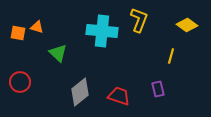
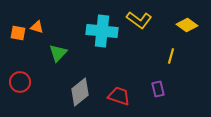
yellow L-shape: rotated 105 degrees clockwise
green triangle: rotated 30 degrees clockwise
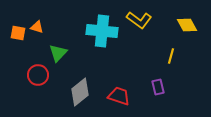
yellow diamond: rotated 25 degrees clockwise
red circle: moved 18 px right, 7 px up
purple rectangle: moved 2 px up
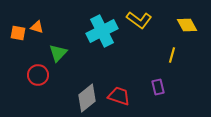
cyan cross: rotated 32 degrees counterclockwise
yellow line: moved 1 px right, 1 px up
gray diamond: moved 7 px right, 6 px down
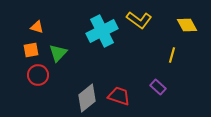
orange square: moved 13 px right, 17 px down; rotated 21 degrees counterclockwise
purple rectangle: rotated 35 degrees counterclockwise
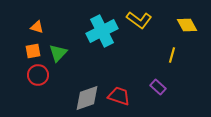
orange square: moved 2 px right, 1 px down
gray diamond: rotated 20 degrees clockwise
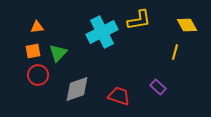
yellow L-shape: rotated 45 degrees counterclockwise
orange triangle: rotated 24 degrees counterclockwise
cyan cross: moved 1 px down
yellow line: moved 3 px right, 3 px up
gray diamond: moved 10 px left, 9 px up
